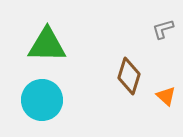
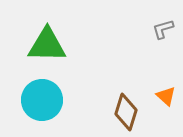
brown diamond: moved 3 px left, 36 px down
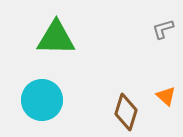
green triangle: moved 9 px right, 7 px up
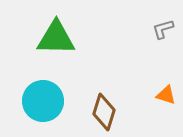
orange triangle: moved 1 px up; rotated 25 degrees counterclockwise
cyan circle: moved 1 px right, 1 px down
brown diamond: moved 22 px left
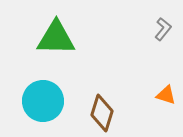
gray L-shape: rotated 145 degrees clockwise
brown diamond: moved 2 px left, 1 px down
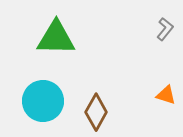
gray L-shape: moved 2 px right
brown diamond: moved 6 px left, 1 px up; rotated 12 degrees clockwise
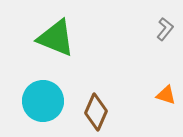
green triangle: rotated 21 degrees clockwise
brown diamond: rotated 6 degrees counterclockwise
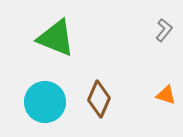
gray L-shape: moved 1 px left, 1 px down
cyan circle: moved 2 px right, 1 px down
brown diamond: moved 3 px right, 13 px up
